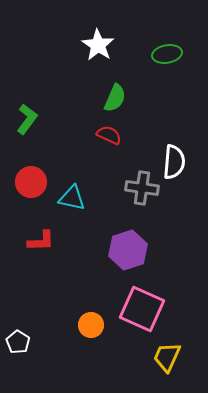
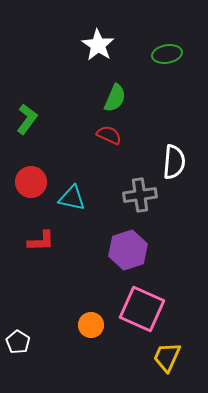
gray cross: moved 2 px left, 7 px down; rotated 16 degrees counterclockwise
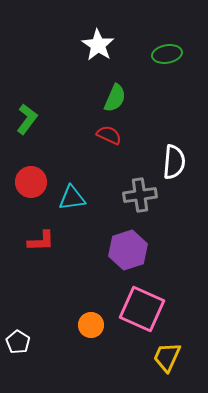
cyan triangle: rotated 20 degrees counterclockwise
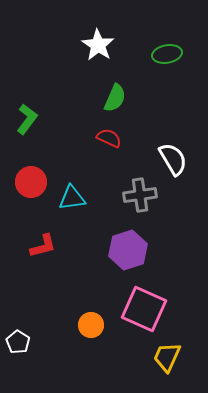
red semicircle: moved 3 px down
white semicircle: moved 1 px left, 3 px up; rotated 36 degrees counterclockwise
red L-shape: moved 2 px right, 5 px down; rotated 12 degrees counterclockwise
pink square: moved 2 px right
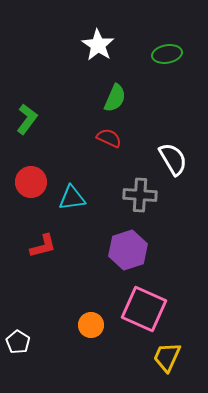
gray cross: rotated 12 degrees clockwise
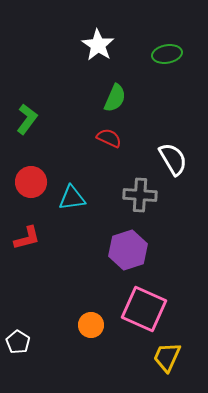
red L-shape: moved 16 px left, 8 px up
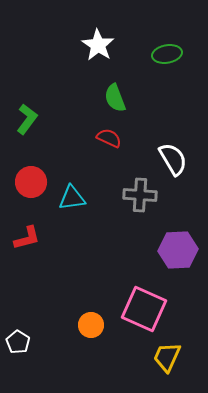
green semicircle: rotated 136 degrees clockwise
purple hexagon: moved 50 px right; rotated 15 degrees clockwise
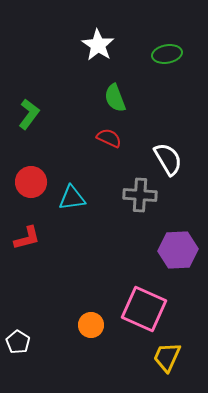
green L-shape: moved 2 px right, 5 px up
white semicircle: moved 5 px left
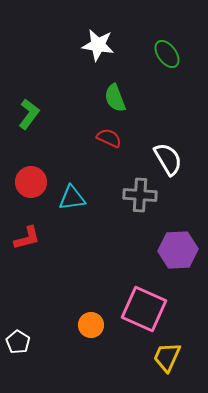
white star: rotated 24 degrees counterclockwise
green ellipse: rotated 64 degrees clockwise
